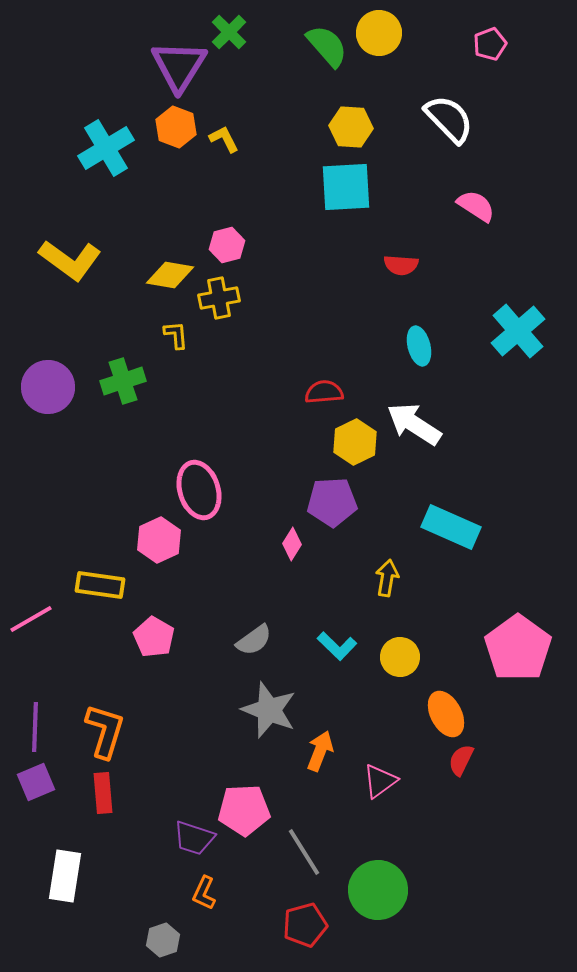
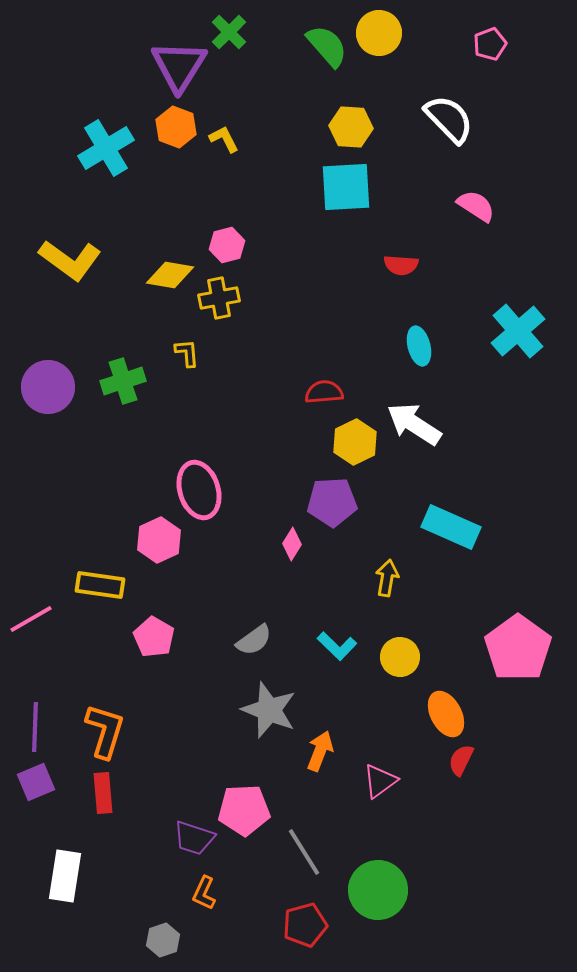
yellow L-shape at (176, 335): moved 11 px right, 18 px down
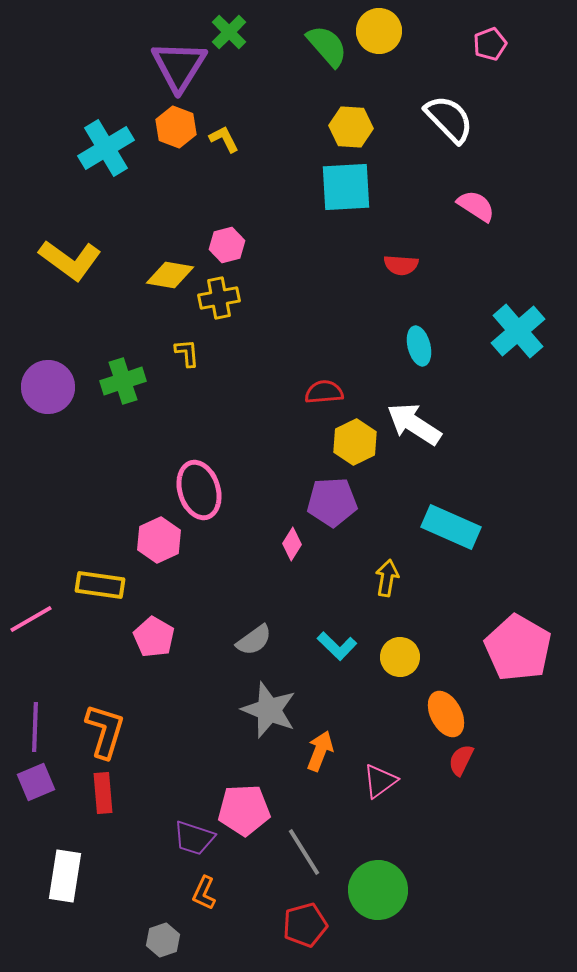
yellow circle at (379, 33): moved 2 px up
pink pentagon at (518, 648): rotated 6 degrees counterclockwise
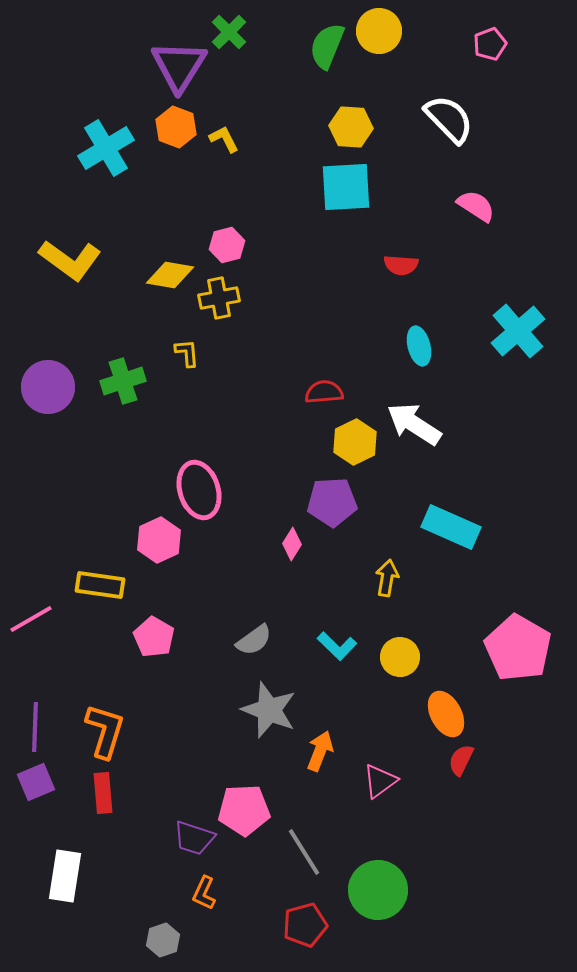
green semicircle at (327, 46): rotated 117 degrees counterclockwise
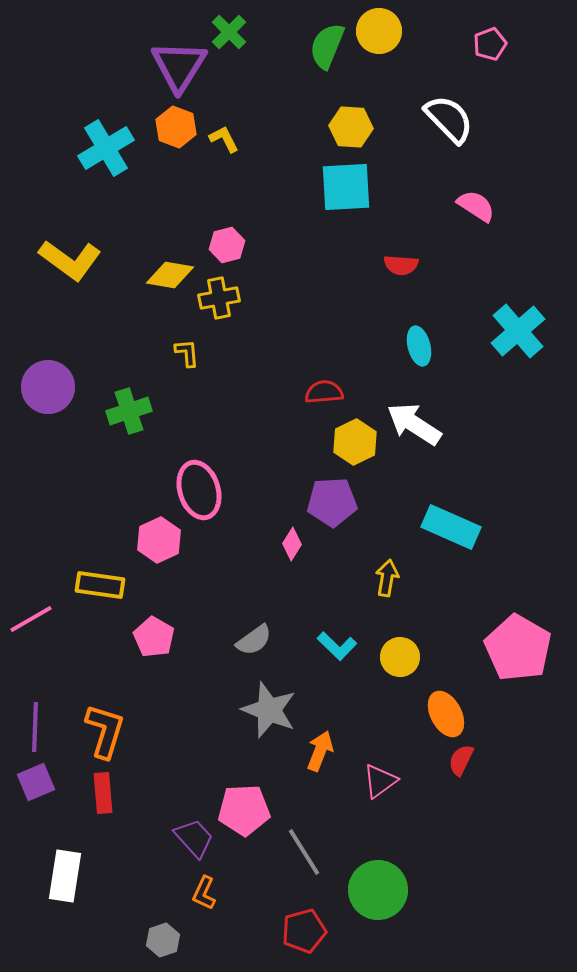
green cross at (123, 381): moved 6 px right, 30 px down
purple trapezoid at (194, 838): rotated 150 degrees counterclockwise
red pentagon at (305, 925): moved 1 px left, 6 px down
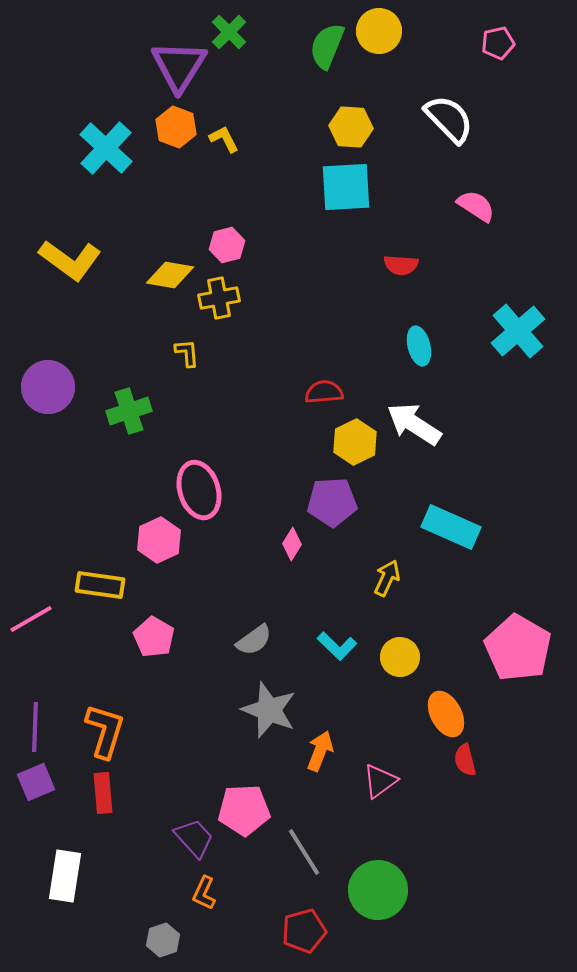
pink pentagon at (490, 44): moved 8 px right, 1 px up; rotated 8 degrees clockwise
cyan cross at (106, 148): rotated 16 degrees counterclockwise
yellow arrow at (387, 578): rotated 15 degrees clockwise
red semicircle at (461, 760): moved 4 px right; rotated 40 degrees counterclockwise
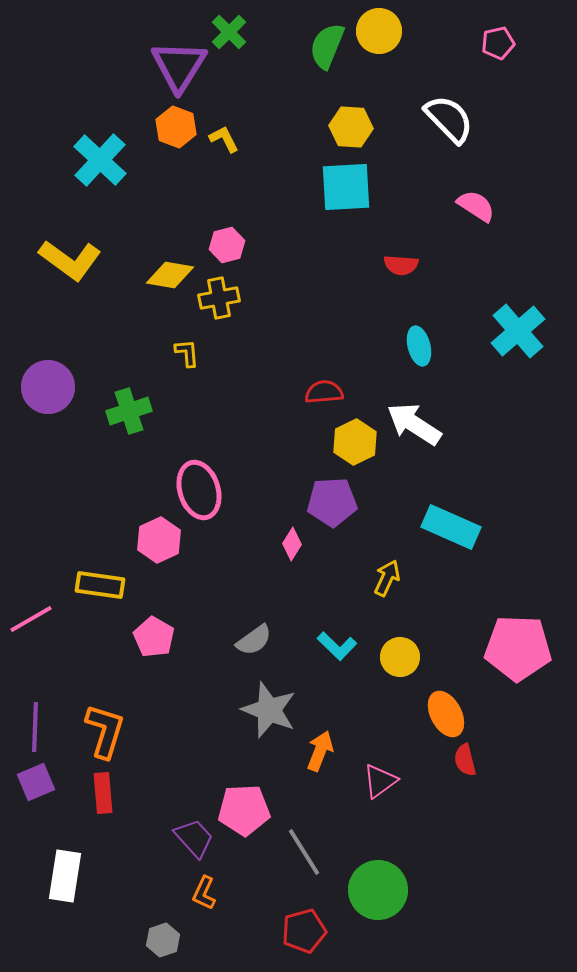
cyan cross at (106, 148): moved 6 px left, 12 px down
pink pentagon at (518, 648): rotated 28 degrees counterclockwise
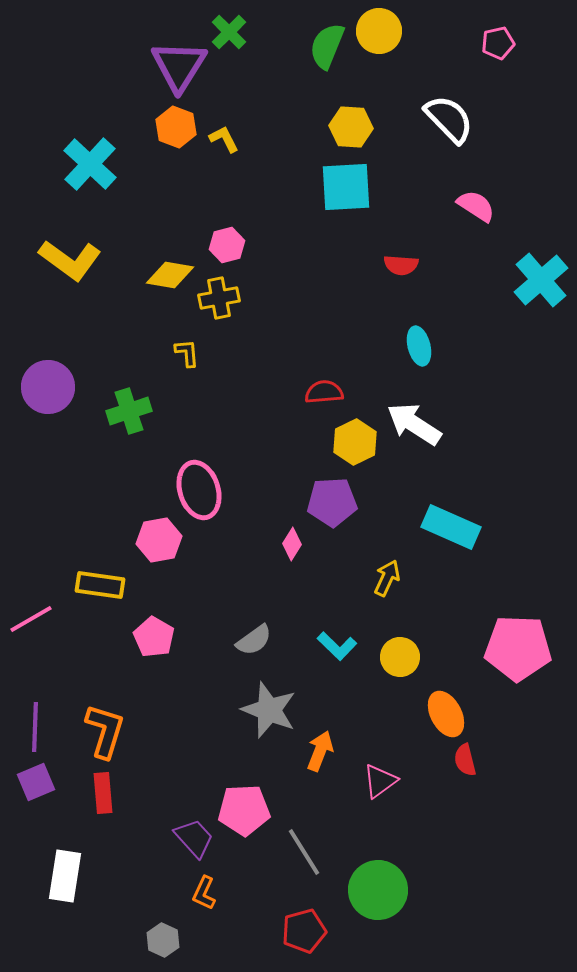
cyan cross at (100, 160): moved 10 px left, 4 px down
cyan cross at (518, 331): moved 23 px right, 51 px up
pink hexagon at (159, 540): rotated 15 degrees clockwise
gray hexagon at (163, 940): rotated 16 degrees counterclockwise
